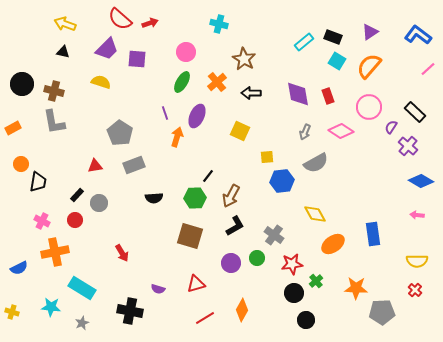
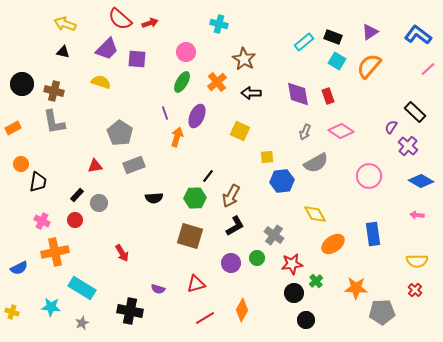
pink circle at (369, 107): moved 69 px down
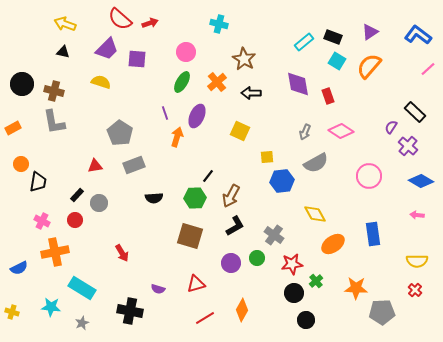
purple diamond at (298, 94): moved 10 px up
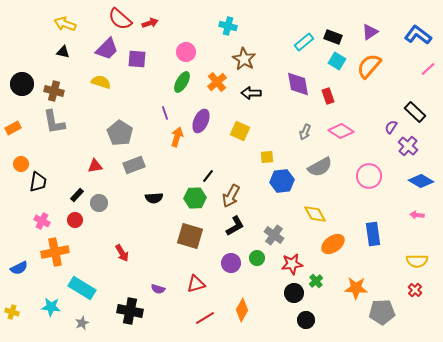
cyan cross at (219, 24): moved 9 px right, 2 px down
purple ellipse at (197, 116): moved 4 px right, 5 px down
gray semicircle at (316, 163): moved 4 px right, 4 px down
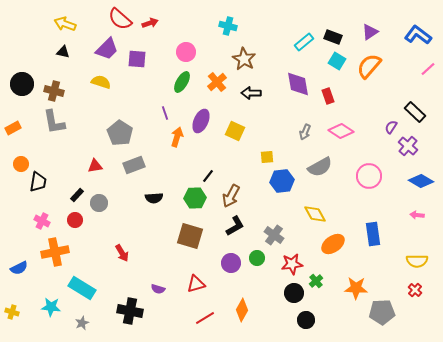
yellow square at (240, 131): moved 5 px left
